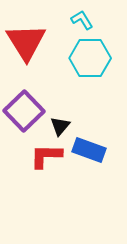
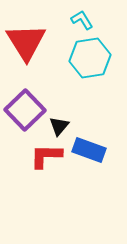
cyan hexagon: rotated 9 degrees counterclockwise
purple square: moved 1 px right, 1 px up
black triangle: moved 1 px left
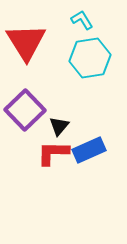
blue rectangle: rotated 44 degrees counterclockwise
red L-shape: moved 7 px right, 3 px up
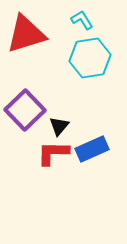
red triangle: moved 8 px up; rotated 45 degrees clockwise
blue rectangle: moved 3 px right, 1 px up
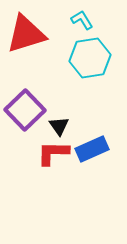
black triangle: rotated 15 degrees counterclockwise
